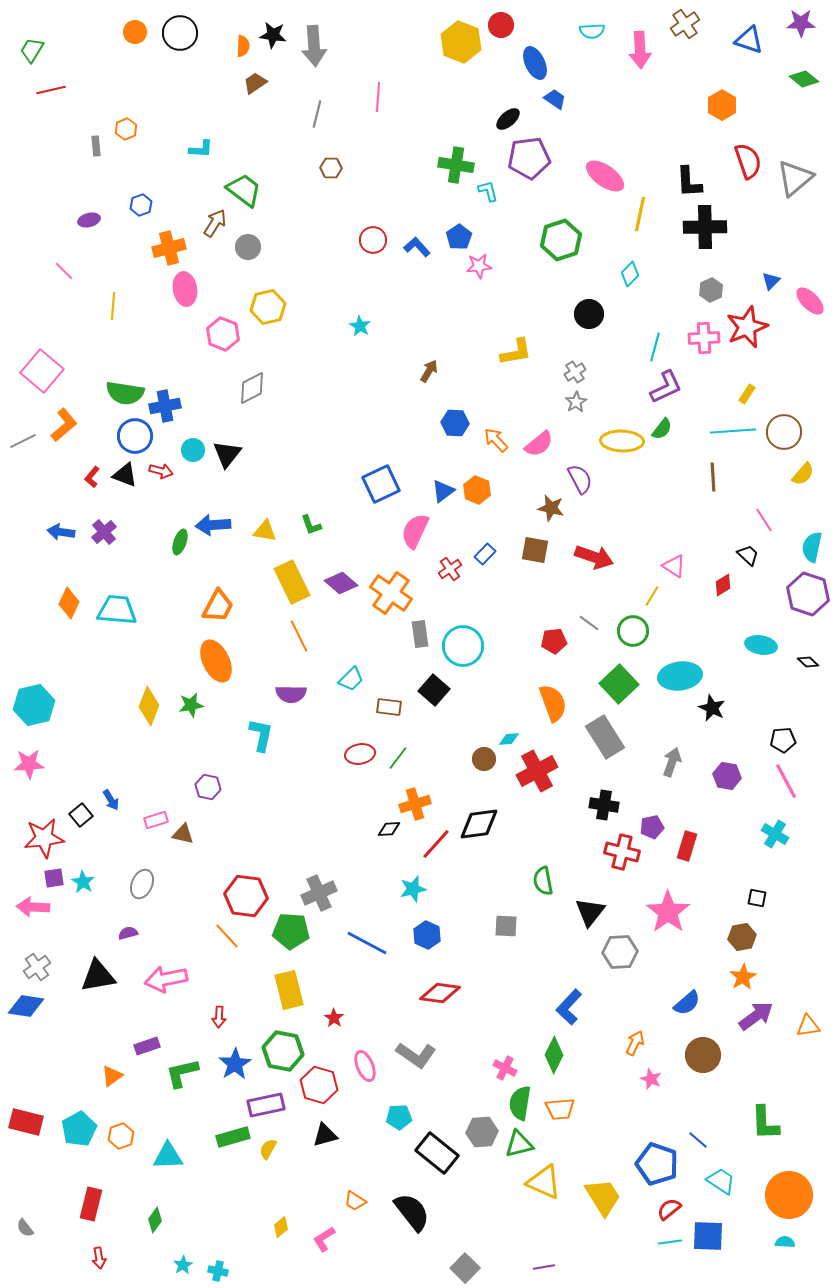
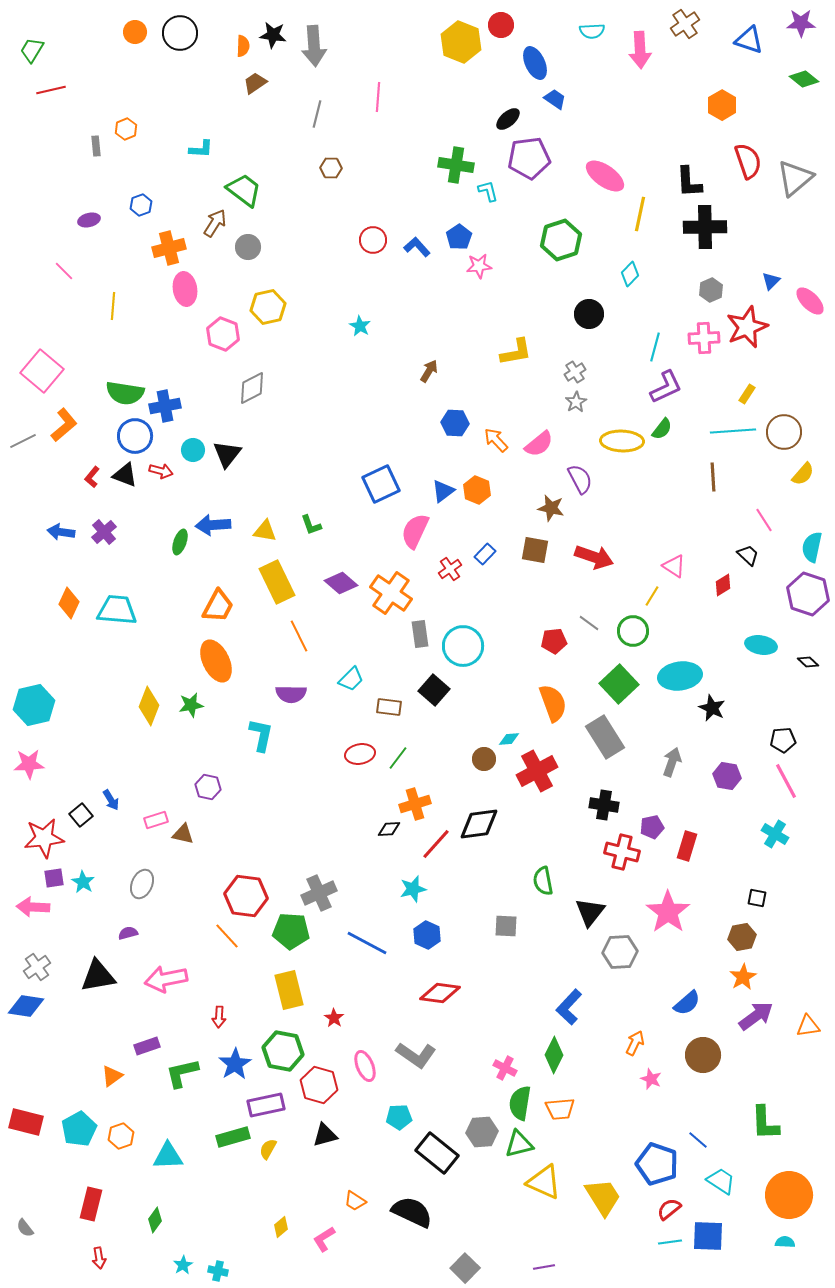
yellow rectangle at (292, 582): moved 15 px left
black semicircle at (412, 1212): rotated 27 degrees counterclockwise
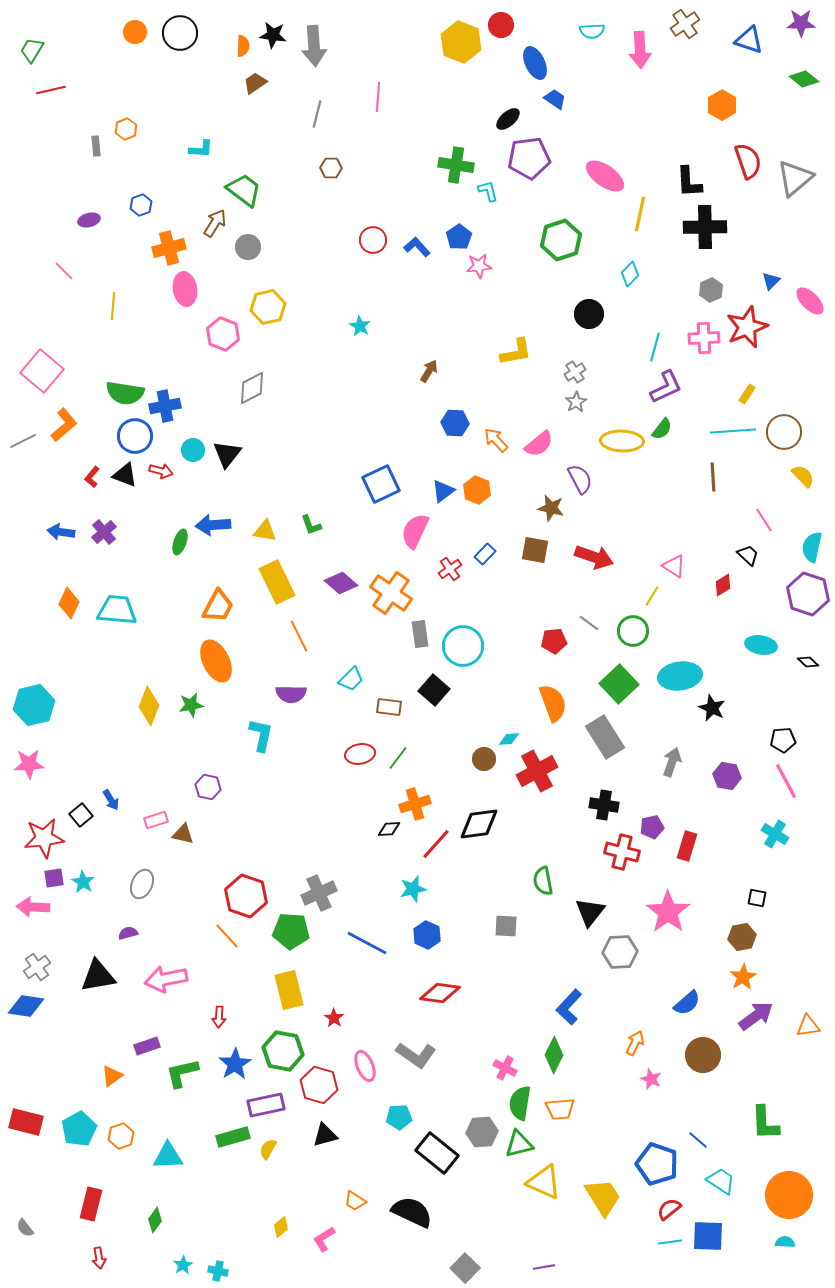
yellow semicircle at (803, 474): moved 2 px down; rotated 85 degrees counterclockwise
red hexagon at (246, 896): rotated 12 degrees clockwise
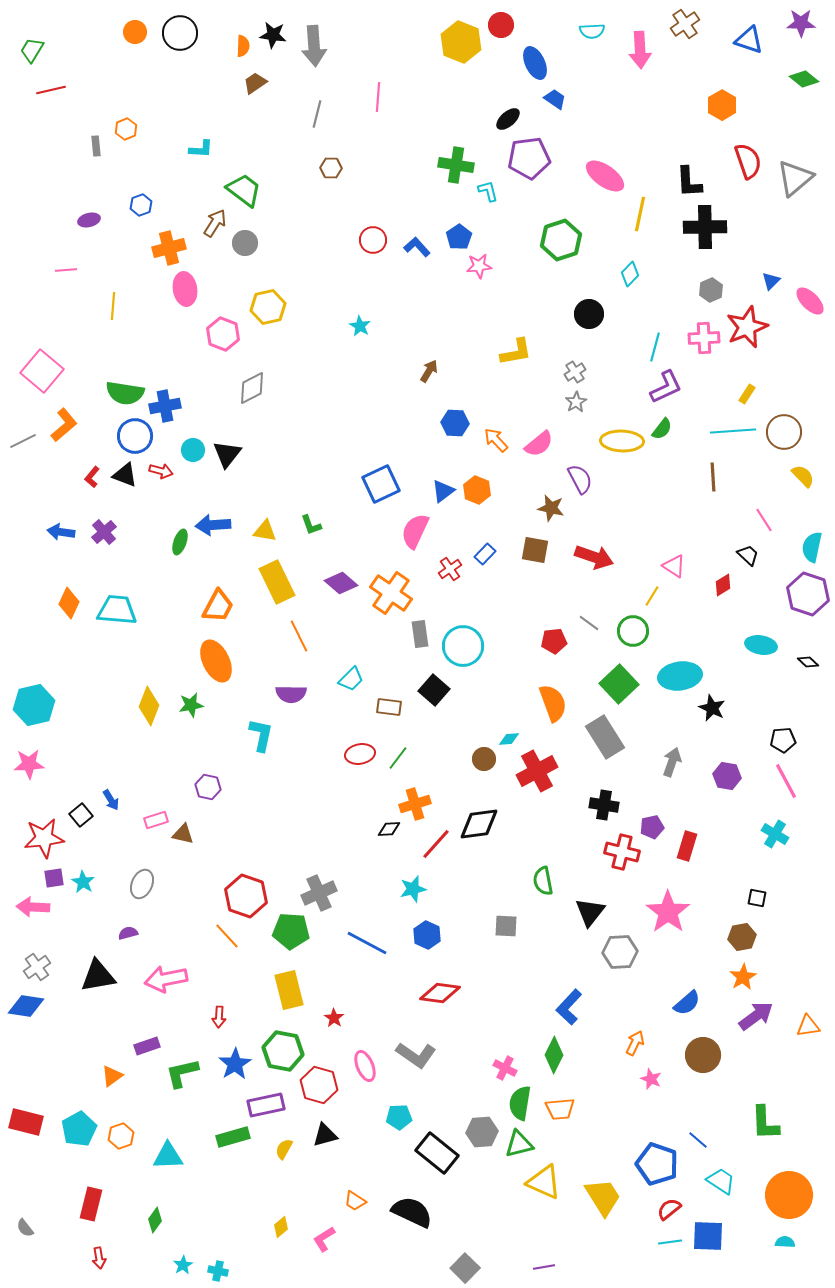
gray circle at (248, 247): moved 3 px left, 4 px up
pink line at (64, 271): moved 2 px right, 1 px up; rotated 50 degrees counterclockwise
yellow semicircle at (268, 1149): moved 16 px right
